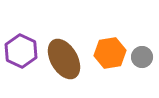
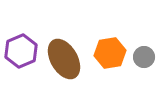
purple hexagon: rotated 12 degrees clockwise
gray circle: moved 2 px right
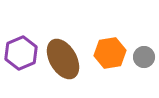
purple hexagon: moved 2 px down
brown ellipse: moved 1 px left
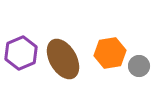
gray circle: moved 5 px left, 9 px down
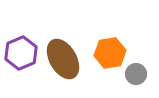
gray circle: moved 3 px left, 8 px down
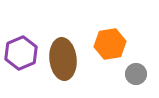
orange hexagon: moved 9 px up
brown ellipse: rotated 24 degrees clockwise
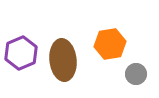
brown ellipse: moved 1 px down
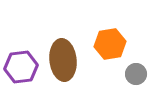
purple hexagon: moved 14 px down; rotated 16 degrees clockwise
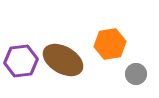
brown ellipse: rotated 54 degrees counterclockwise
purple hexagon: moved 6 px up
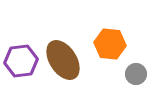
orange hexagon: rotated 16 degrees clockwise
brown ellipse: rotated 27 degrees clockwise
